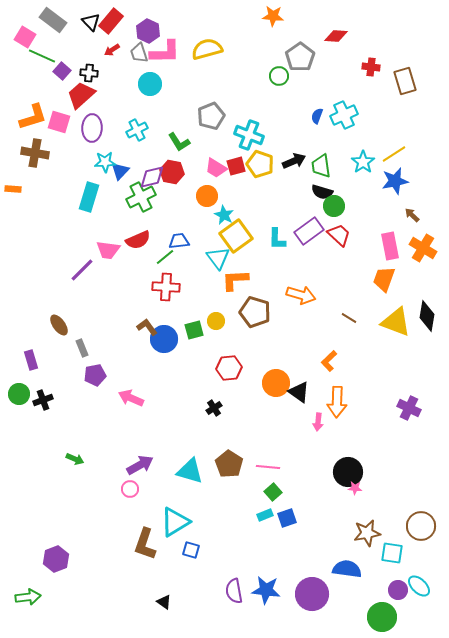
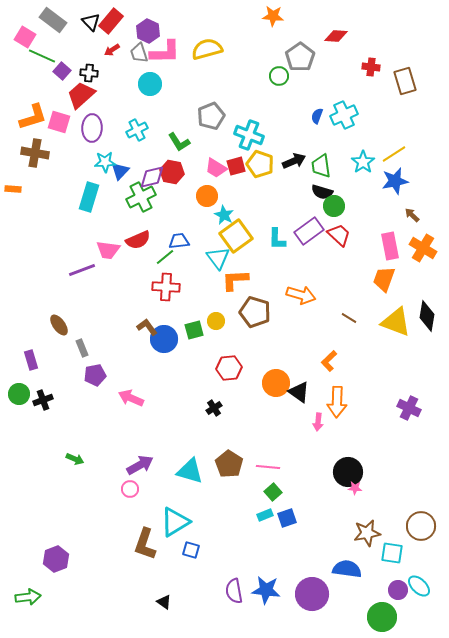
purple line at (82, 270): rotated 24 degrees clockwise
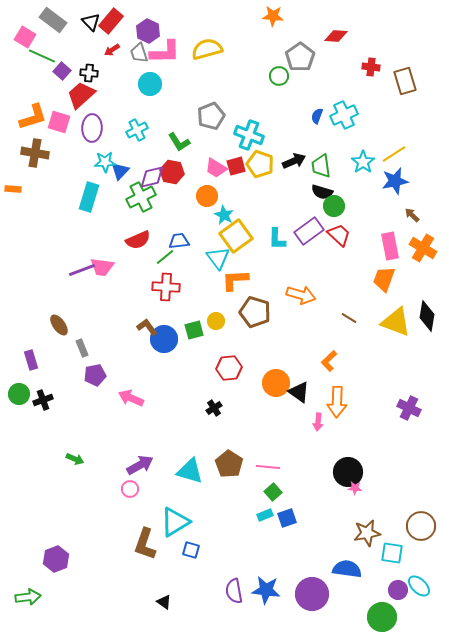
pink trapezoid at (108, 250): moved 6 px left, 17 px down
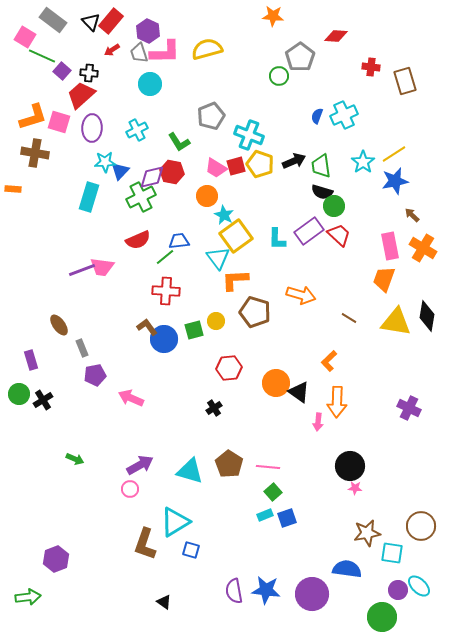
red cross at (166, 287): moved 4 px down
yellow triangle at (396, 322): rotated 12 degrees counterclockwise
black cross at (43, 400): rotated 12 degrees counterclockwise
black circle at (348, 472): moved 2 px right, 6 px up
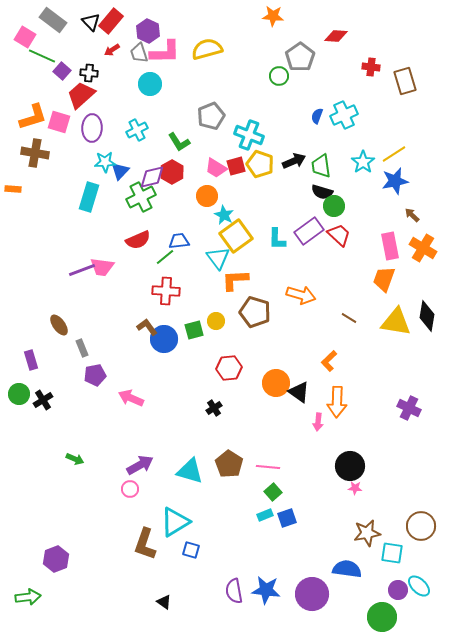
red hexagon at (172, 172): rotated 20 degrees clockwise
